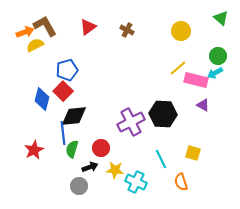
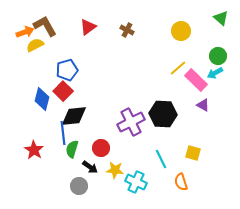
pink rectangle: rotated 30 degrees clockwise
red star: rotated 12 degrees counterclockwise
black arrow: rotated 56 degrees clockwise
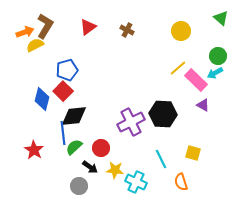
brown L-shape: rotated 60 degrees clockwise
green semicircle: moved 2 px right, 2 px up; rotated 30 degrees clockwise
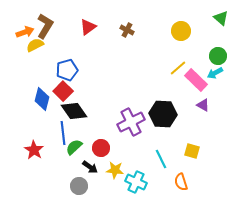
black diamond: moved 5 px up; rotated 60 degrees clockwise
yellow square: moved 1 px left, 2 px up
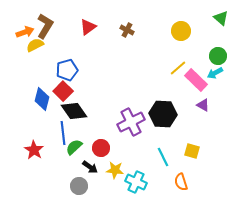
cyan line: moved 2 px right, 2 px up
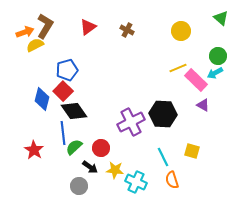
yellow line: rotated 18 degrees clockwise
orange semicircle: moved 9 px left, 2 px up
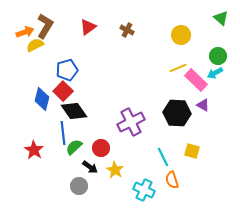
yellow circle: moved 4 px down
black hexagon: moved 14 px right, 1 px up
yellow star: rotated 24 degrees clockwise
cyan cross: moved 8 px right, 8 px down
